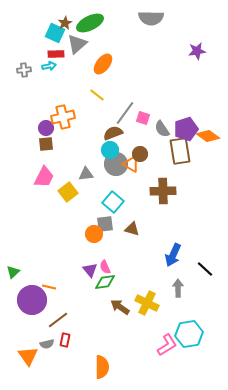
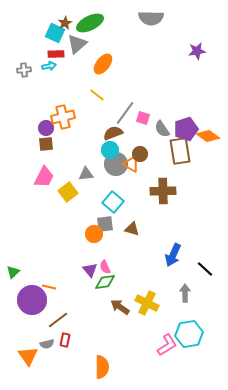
gray arrow at (178, 288): moved 7 px right, 5 px down
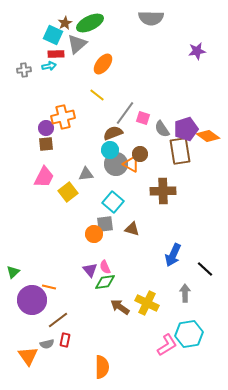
cyan square at (55, 33): moved 2 px left, 2 px down
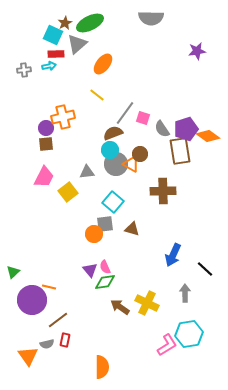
gray triangle at (86, 174): moved 1 px right, 2 px up
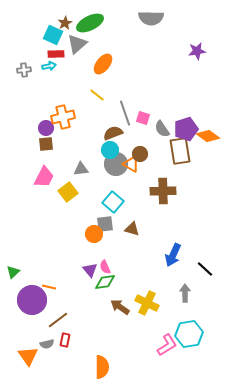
gray line at (125, 113): rotated 55 degrees counterclockwise
gray triangle at (87, 172): moved 6 px left, 3 px up
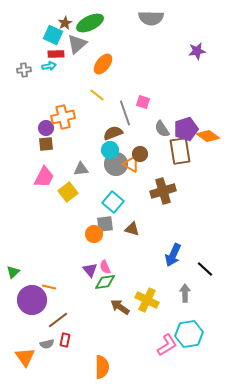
pink square at (143, 118): moved 16 px up
brown cross at (163, 191): rotated 15 degrees counterclockwise
yellow cross at (147, 303): moved 3 px up
orange triangle at (28, 356): moved 3 px left, 1 px down
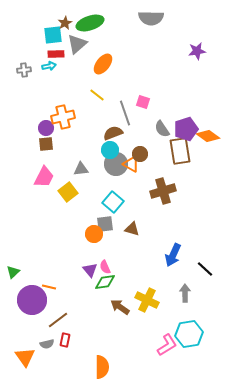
green ellipse at (90, 23): rotated 8 degrees clockwise
cyan square at (53, 35): rotated 30 degrees counterclockwise
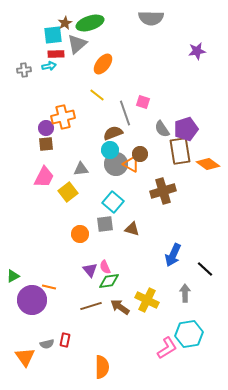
orange diamond at (208, 136): moved 28 px down
orange circle at (94, 234): moved 14 px left
green triangle at (13, 272): moved 4 px down; rotated 16 degrees clockwise
green diamond at (105, 282): moved 4 px right, 1 px up
brown line at (58, 320): moved 33 px right, 14 px up; rotated 20 degrees clockwise
pink L-shape at (167, 345): moved 3 px down
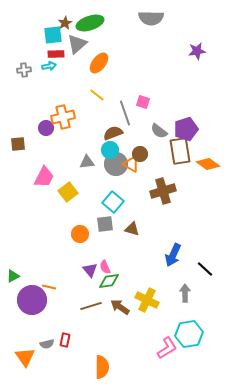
orange ellipse at (103, 64): moved 4 px left, 1 px up
gray semicircle at (162, 129): moved 3 px left, 2 px down; rotated 18 degrees counterclockwise
brown square at (46, 144): moved 28 px left
gray triangle at (81, 169): moved 6 px right, 7 px up
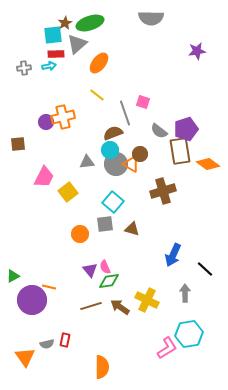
gray cross at (24, 70): moved 2 px up
purple circle at (46, 128): moved 6 px up
